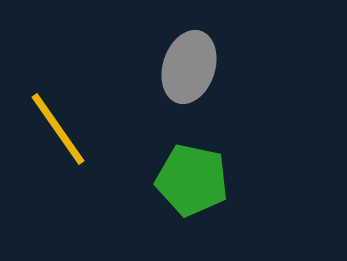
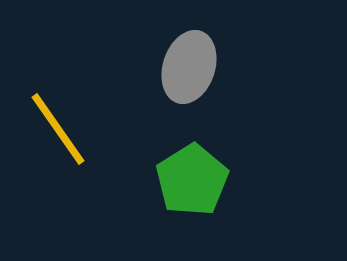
green pentagon: rotated 28 degrees clockwise
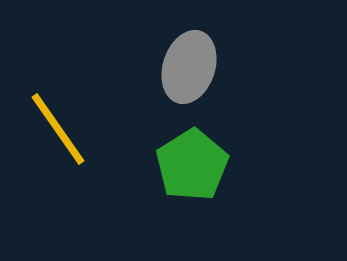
green pentagon: moved 15 px up
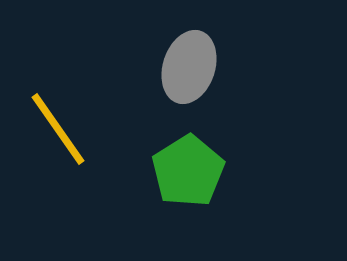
green pentagon: moved 4 px left, 6 px down
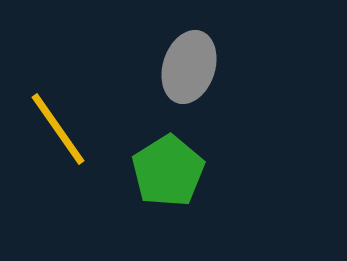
green pentagon: moved 20 px left
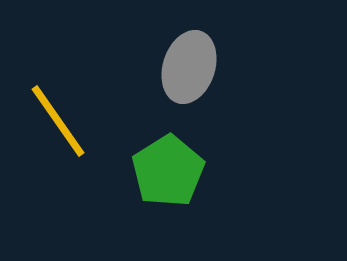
yellow line: moved 8 px up
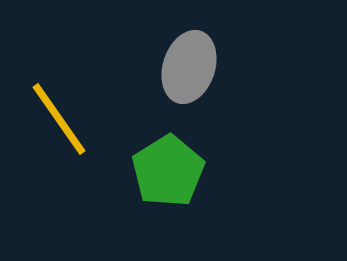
yellow line: moved 1 px right, 2 px up
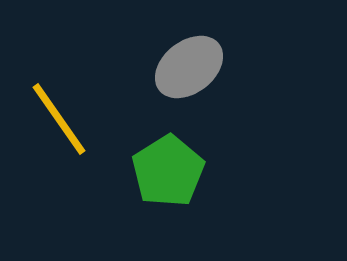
gray ellipse: rotated 34 degrees clockwise
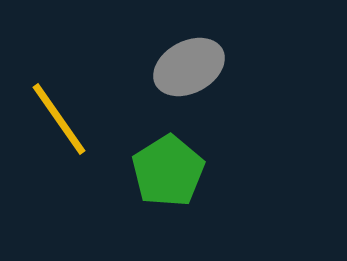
gray ellipse: rotated 10 degrees clockwise
